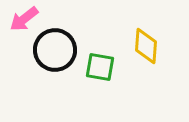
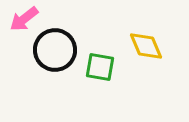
yellow diamond: rotated 27 degrees counterclockwise
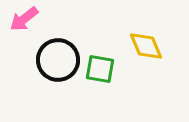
black circle: moved 3 px right, 10 px down
green square: moved 2 px down
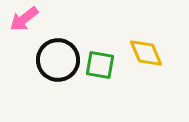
yellow diamond: moved 7 px down
green square: moved 4 px up
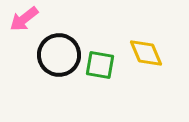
black circle: moved 1 px right, 5 px up
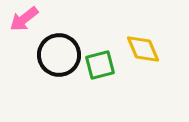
yellow diamond: moved 3 px left, 4 px up
green square: rotated 24 degrees counterclockwise
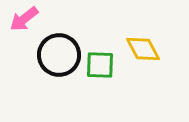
yellow diamond: rotated 6 degrees counterclockwise
green square: rotated 16 degrees clockwise
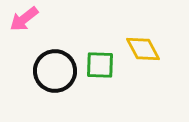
black circle: moved 4 px left, 16 px down
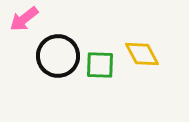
yellow diamond: moved 1 px left, 5 px down
black circle: moved 3 px right, 15 px up
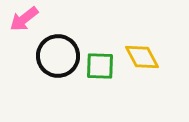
yellow diamond: moved 3 px down
green square: moved 1 px down
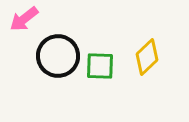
yellow diamond: moved 5 px right; rotated 75 degrees clockwise
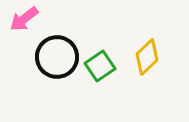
black circle: moved 1 px left, 1 px down
green square: rotated 36 degrees counterclockwise
